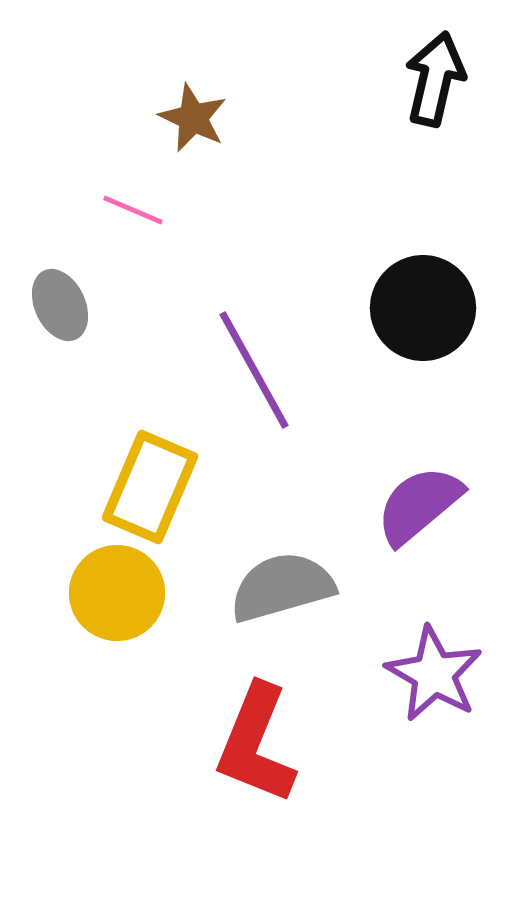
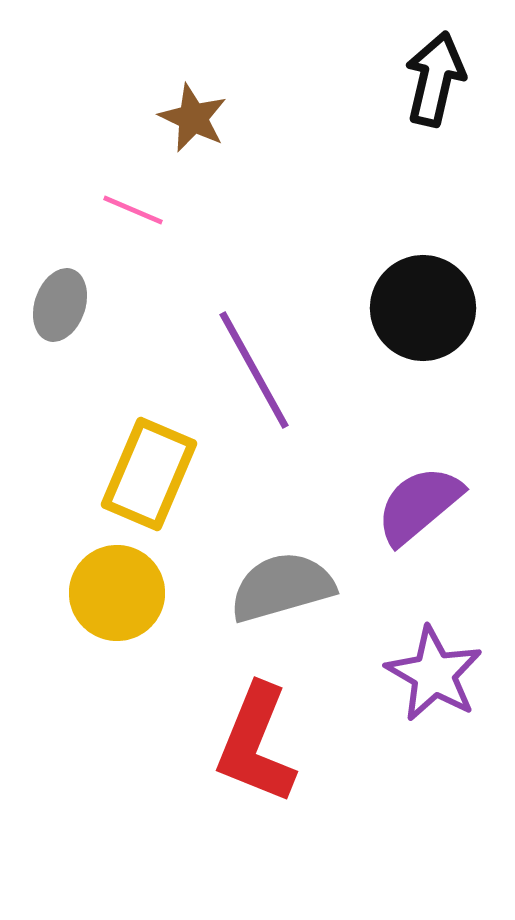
gray ellipse: rotated 44 degrees clockwise
yellow rectangle: moved 1 px left, 13 px up
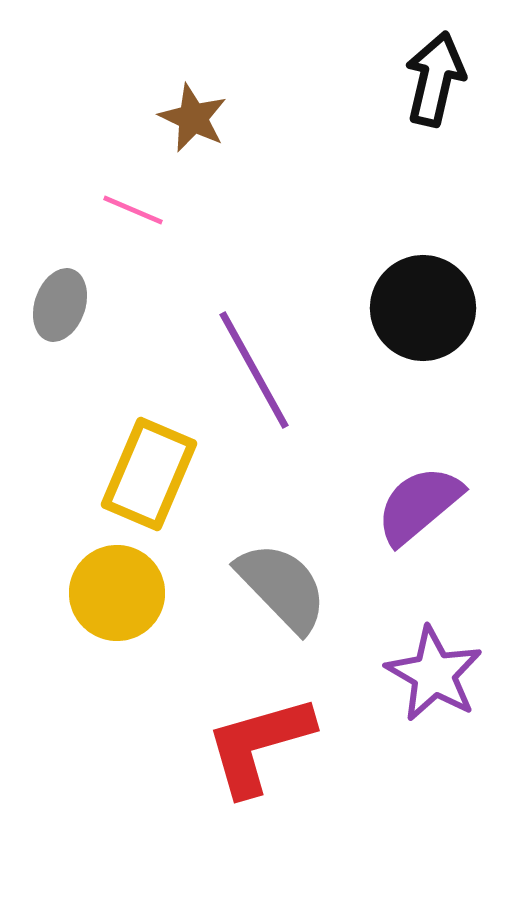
gray semicircle: rotated 62 degrees clockwise
red L-shape: moved 3 px right, 1 px down; rotated 52 degrees clockwise
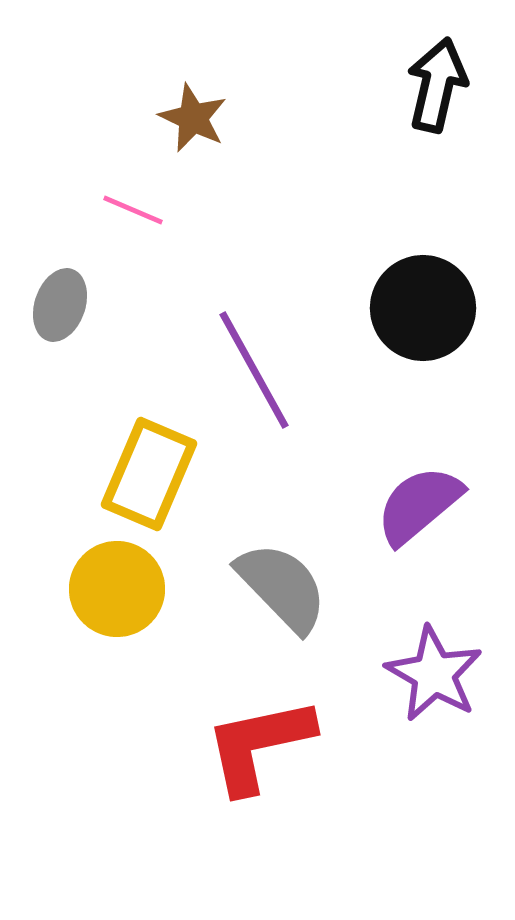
black arrow: moved 2 px right, 6 px down
yellow circle: moved 4 px up
red L-shape: rotated 4 degrees clockwise
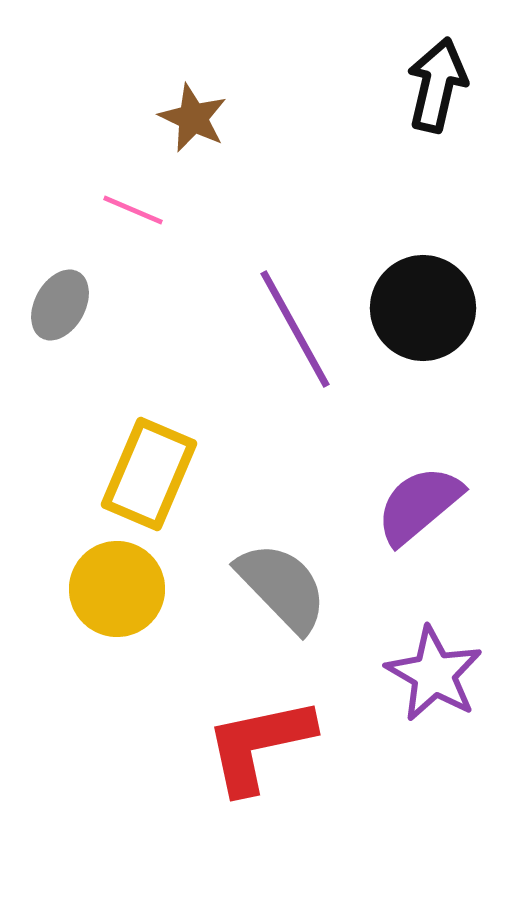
gray ellipse: rotated 10 degrees clockwise
purple line: moved 41 px right, 41 px up
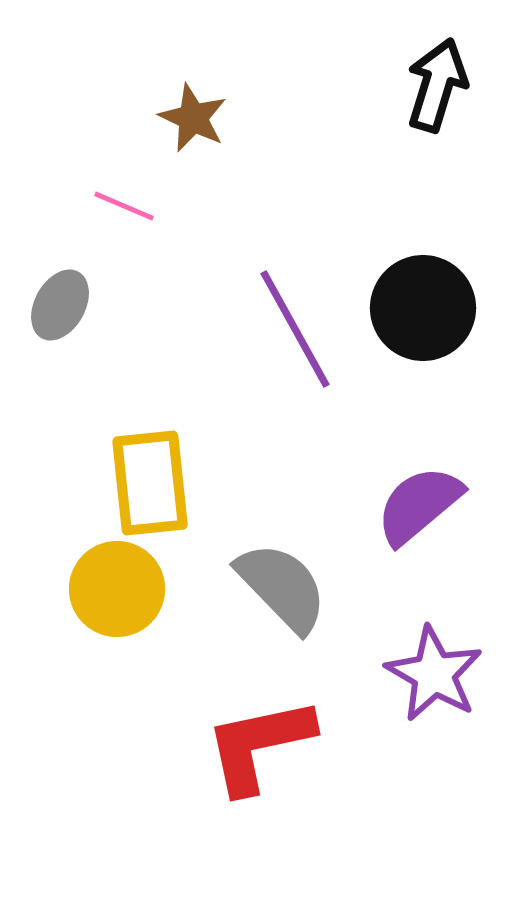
black arrow: rotated 4 degrees clockwise
pink line: moved 9 px left, 4 px up
yellow rectangle: moved 1 px right, 9 px down; rotated 29 degrees counterclockwise
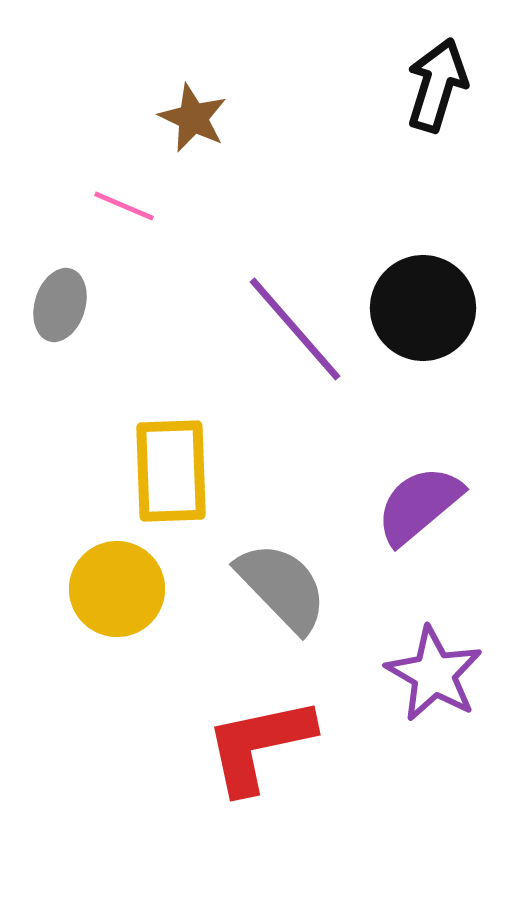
gray ellipse: rotated 12 degrees counterclockwise
purple line: rotated 12 degrees counterclockwise
yellow rectangle: moved 21 px right, 12 px up; rotated 4 degrees clockwise
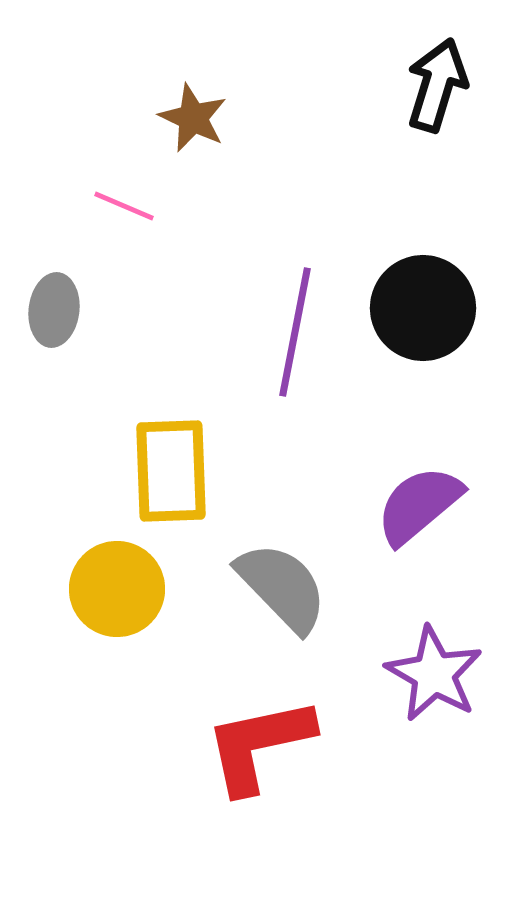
gray ellipse: moved 6 px left, 5 px down; rotated 10 degrees counterclockwise
purple line: moved 3 px down; rotated 52 degrees clockwise
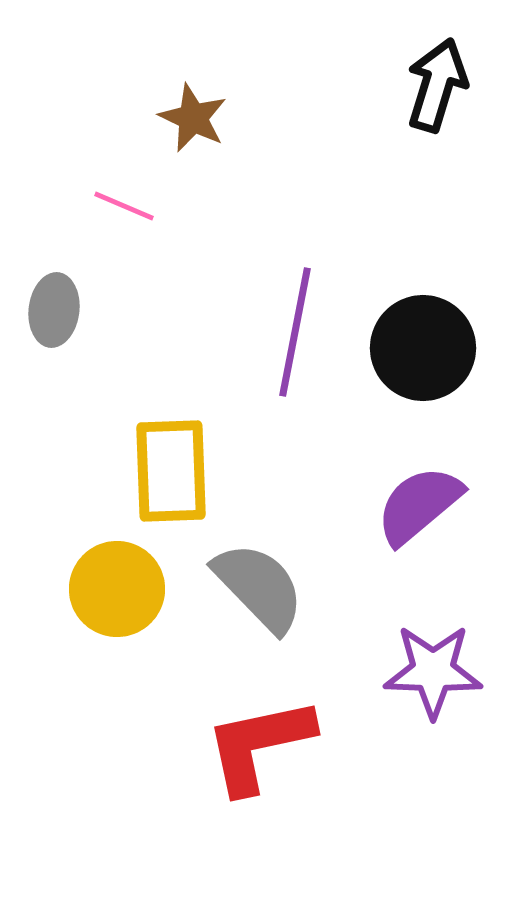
black circle: moved 40 px down
gray semicircle: moved 23 px left
purple star: moved 1 px left, 3 px up; rotated 28 degrees counterclockwise
